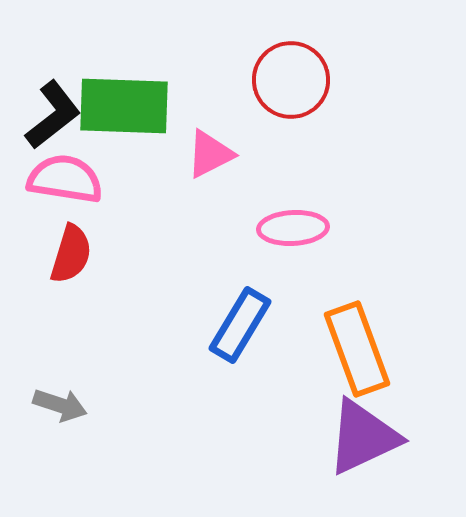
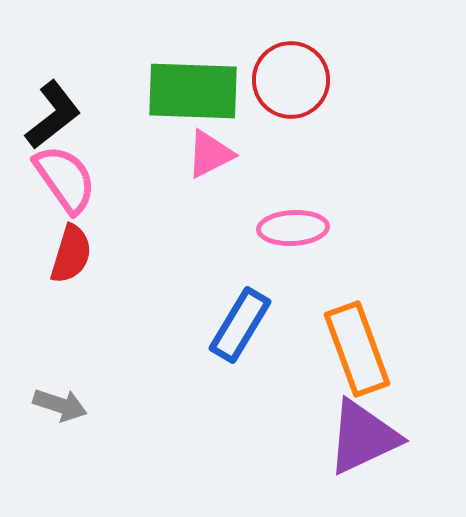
green rectangle: moved 69 px right, 15 px up
pink semicircle: rotated 46 degrees clockwise
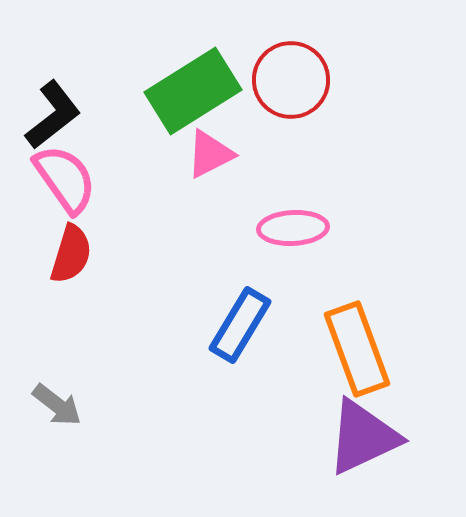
green rectangle: rotated 34 degrees counterclockwise
gray arrow: moved 3 px left; rotated 20 degrees clockwise
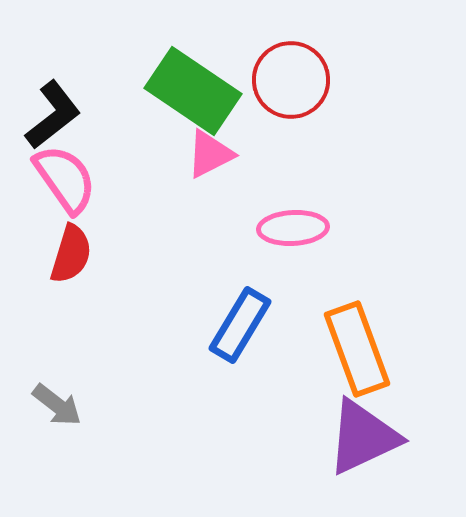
green rectangle: rotated 66 degrees clockwise
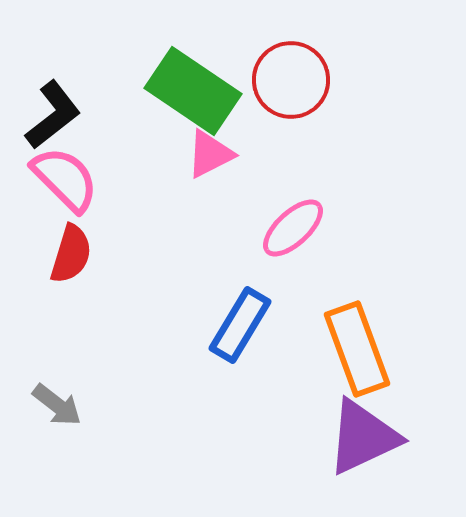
pink semicircle: rotated 10 degrees counterclockwise
pink ellipse: rotated 40 degrees counterclockwise
